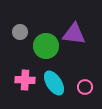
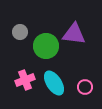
pink cross: rotated 24 degrees counterclockwise
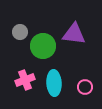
green circle: moved 3 px left
cyan ellipse: rotated 30 degrees clockwise
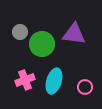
green circle: moved 1 px left, 2 px up
cyan ellipse: moved 2 px up; rotated 20 degrees clockwise
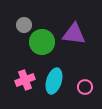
gray circle: moved 4 px right, 7 px up
green circle: moved 2 px up
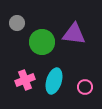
gray circle: moved 7 px left, 2 px up
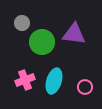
gray circle: moved 5 px right
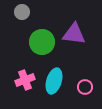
gray circle: moved 11 px up
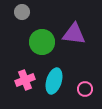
pink circle: moved 2 px down
